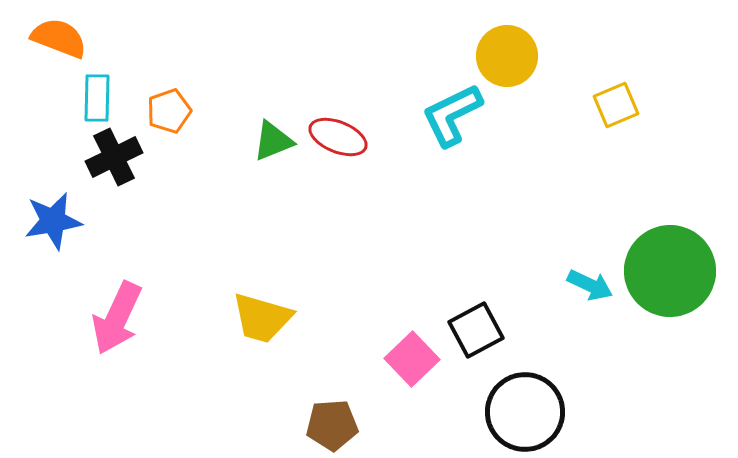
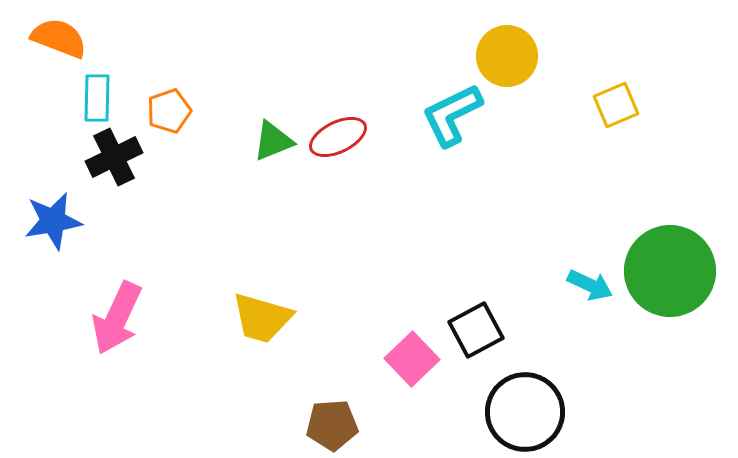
red ellipse: rotated 48 degrees counterclockwise
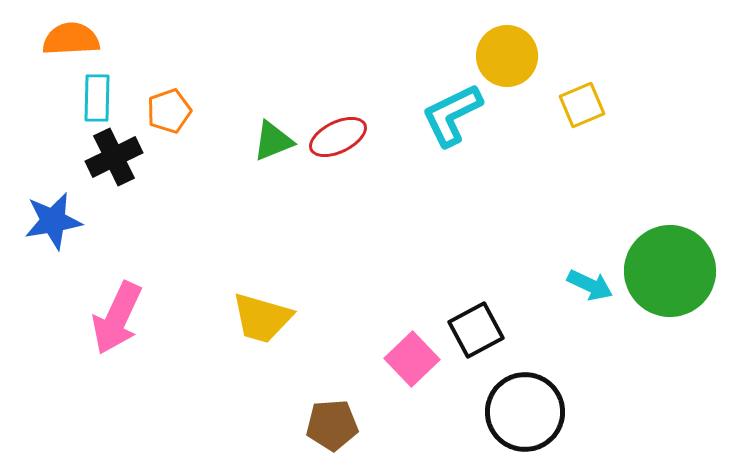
orange semicircle: moved 12 px right, 1 px down; rotated 24 degrees counterclockwise
yellow square: moved 34 px left
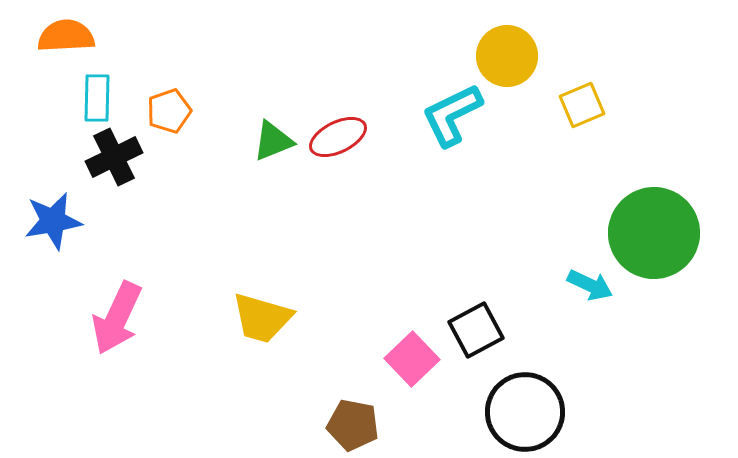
orange semicircle: moved 5 px left, 3 px up
green circle: moved 16 px left, 38 px up
brown pentagon: moved 21 px right; rotated 15 degrees clockwise
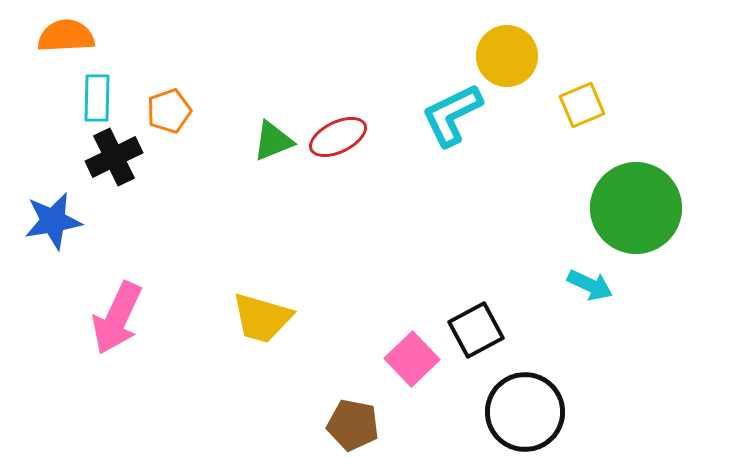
green circle: moved 18 px left, 25 px up
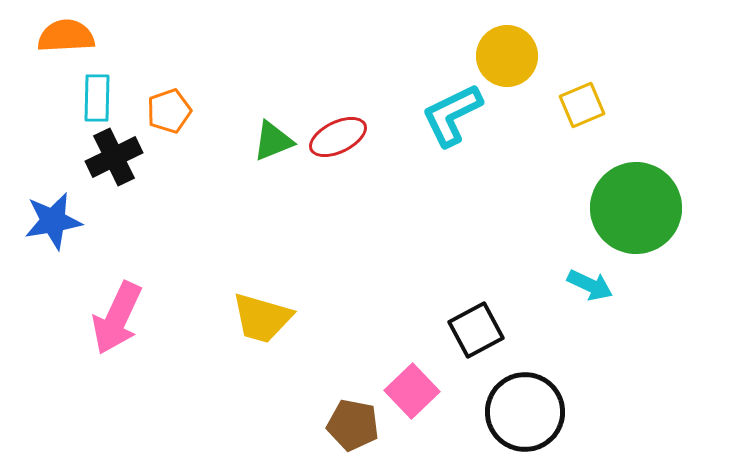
pink square: moved 32 px down
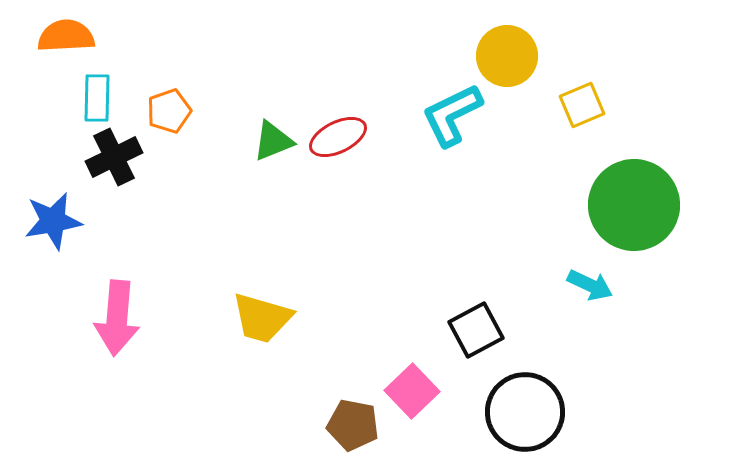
green circle: moved 2 px left, 3 px up
pink arrow: rotated 20 degrees counterclockwise
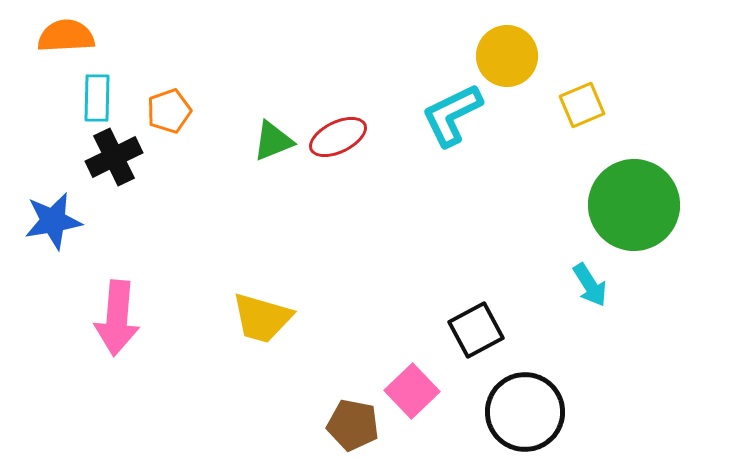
cyan arrow: rotated 33 degrees clockwise
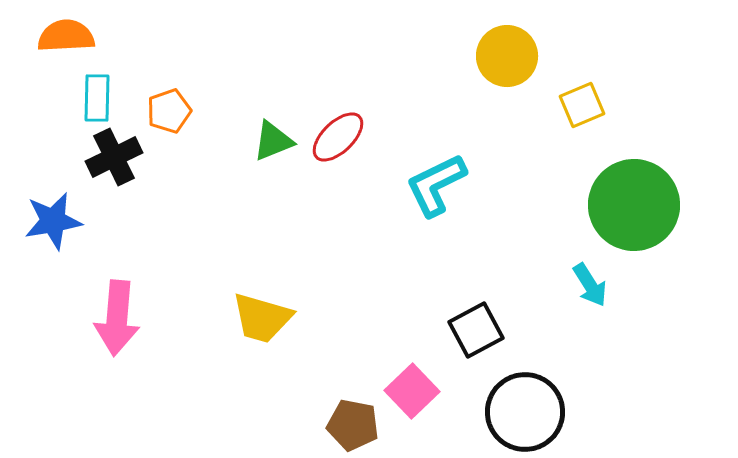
cyan L-shape: moved 16 px left, 70 px down
red ellipse: rotated 18 degrees counterclockwise
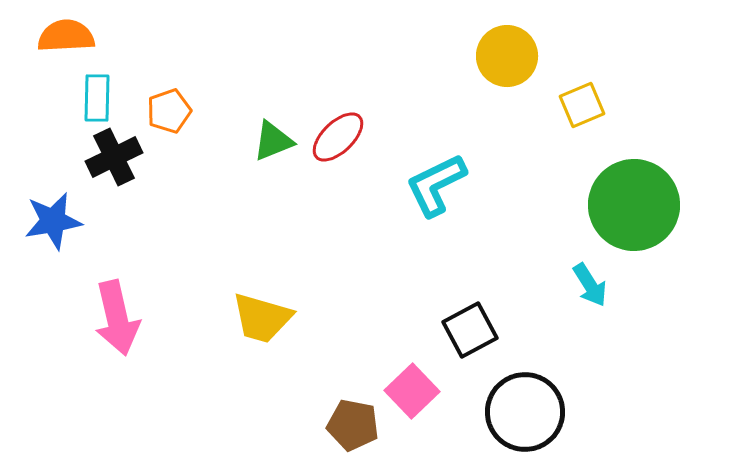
pink arrow: rotated 18 degrees counterclockwise
black square: moved 6 px left
